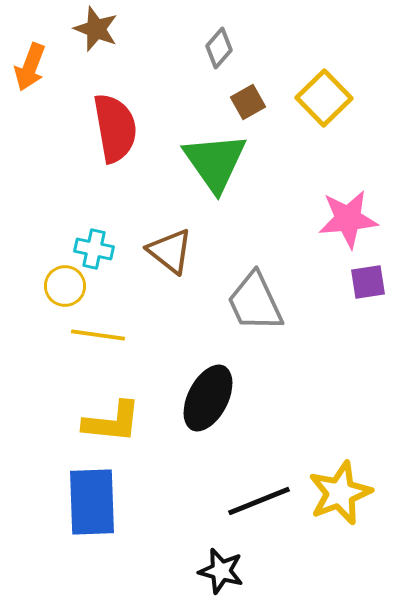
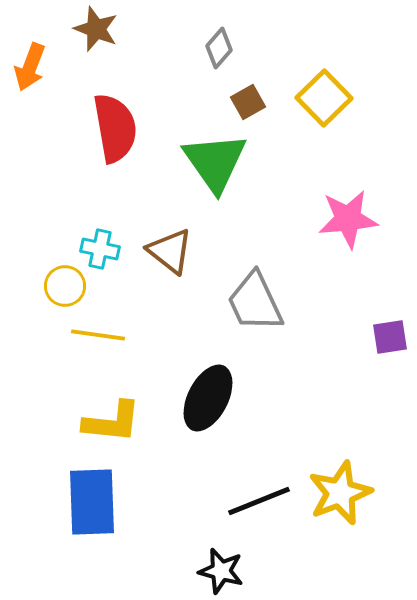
cyan cross: moved 6 px right
purple square: moved 22 px right, 55 px down
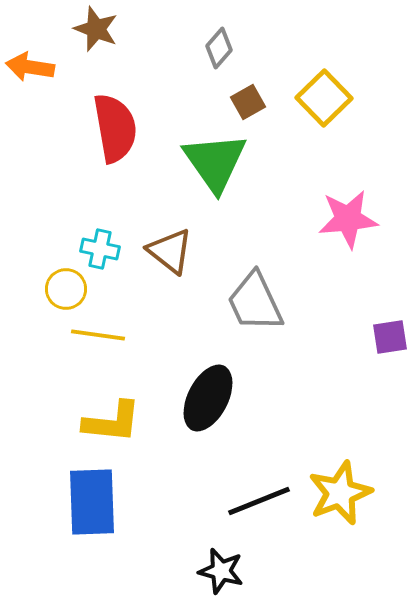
orange arrow: rotated 78 degrees clockwise
yellow circle: moved 1 px right, 3 px down
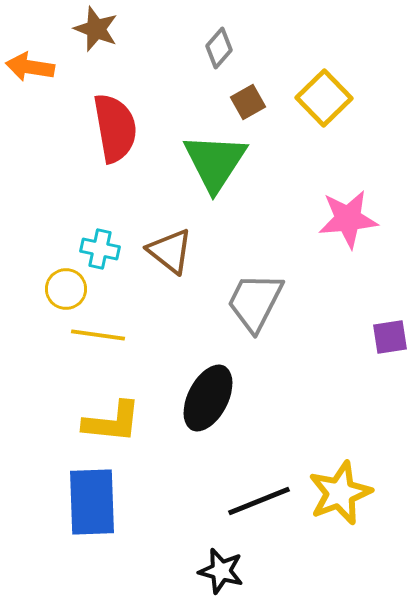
green triangle: rotated 8 degrees clockwise
gray trapezoid: rotated 52 degrees clockwise
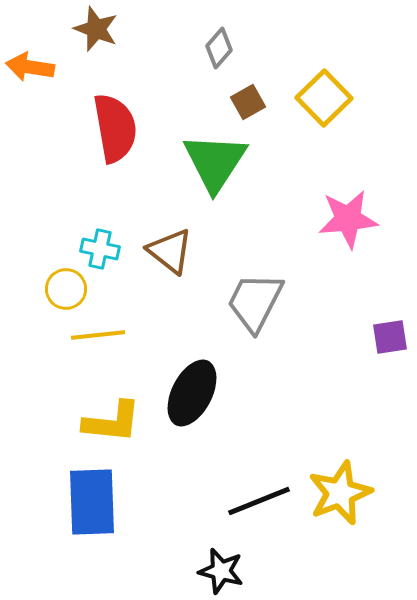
yellow line: rotated 14 degrees counterclockwise
black ellipse: moved 16 px left, 5 px up
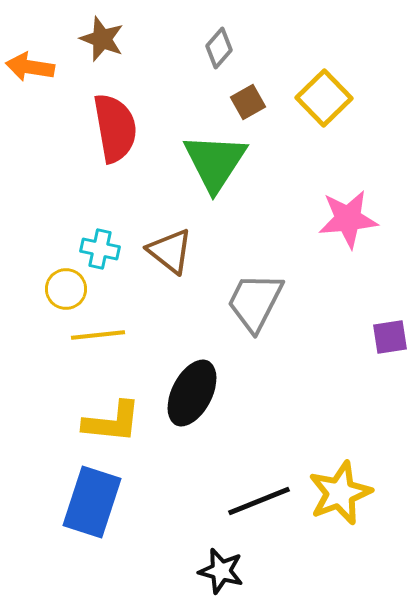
brown star: moved 6 px right, 10 px down
blue rectangle: rotated 20 degrees clockwise
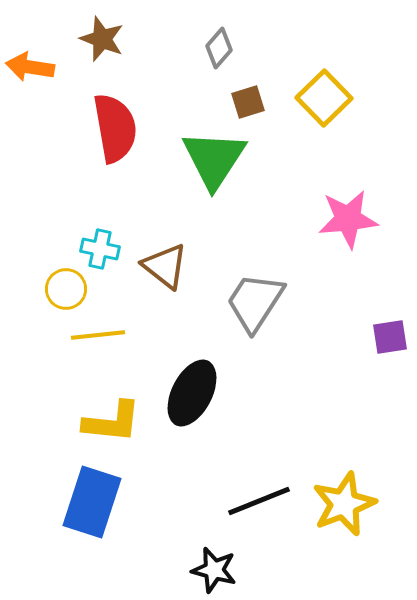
brown square: rotated 12 degrees clockwise
green triangle: moved 1 px left, 3 px up
brown triangle: moved 5 px left, 15 px down
gray trapezoid: rotated 6 degrees clockwise
yellow star: moved 4 px right, 11 px down
black star: moved 7 px left, 1 px up
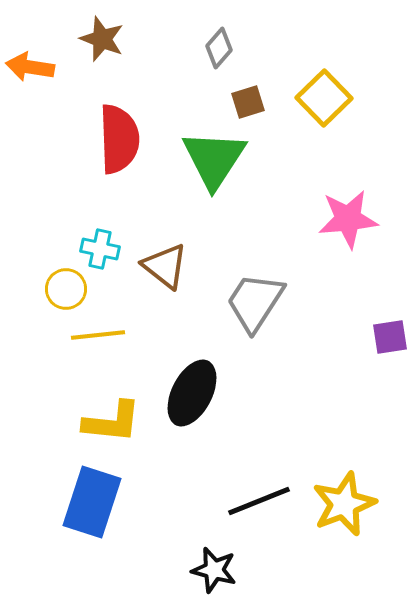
red semicircle: moved 4 px right, 11 px down; rotated 8 degrees clockwise
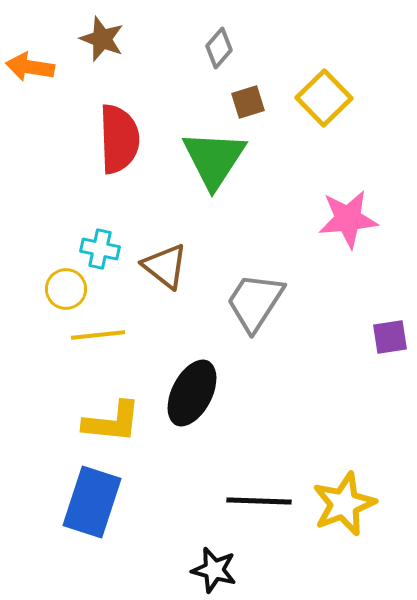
black line: rotated 24 degrees clockwise
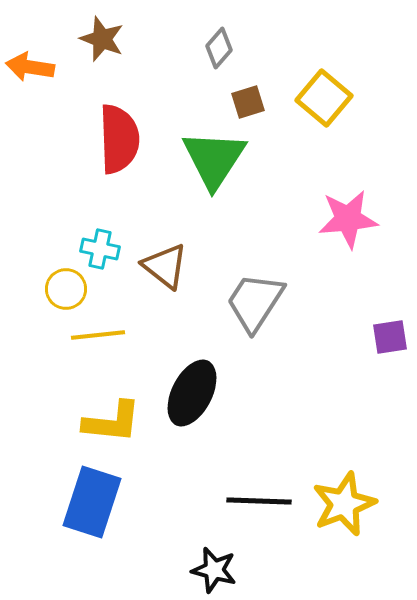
yellow square: rotated 6 degrees counterclockwise
